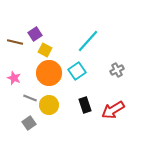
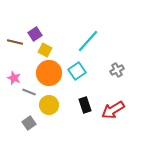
gray line: moved 1 px left, 6 px up
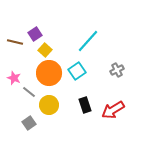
yellow square: rotated 16 degrees clockwise
gray line: rotated 16 degrees clockwise
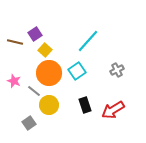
pink star: moved 3 px down
gray line: moved 5 px right, 1 px up
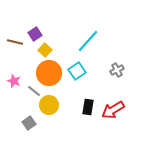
black rectangle: moved 3 px right, 2 px down; rotated 28 degrees clockwise
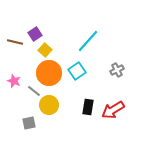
gray square: rotated 24 degrees clockwise
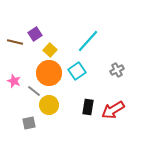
yellow square: moved 5 px right
